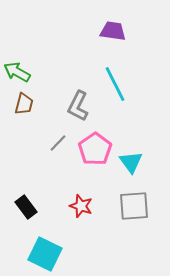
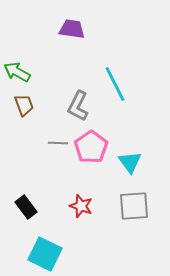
purple trapezoid: moved 41 px left, 2 px up
brown trapezoid: moved 1 px down; rotated 35 degrees counterclockwise
gray line: rotated 48 degrees clockwise
pink pentagon: moved 4 px left, 2 px up
cyan triangle: moved 1 px left
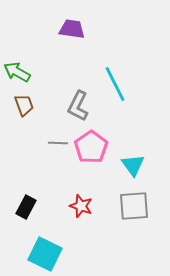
cyan triangle: moved 3 px right, 3 px down
black rectangle: rotated 65 degrees clockwise
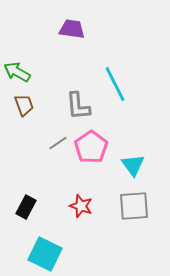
gray L-shape: rotated 32 degrees counterclockwise
gray line: rotated 36 degrees counterclockwise
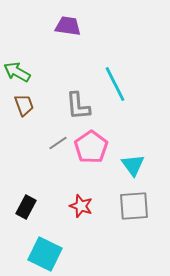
purple trapezoid: moved 4 px left, 3 px up
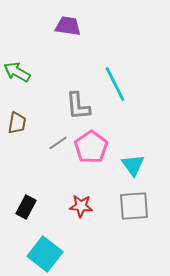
brown trapezoid: moved 7 px left, 18 px down; rotated 30 degrees clockwise
red star: rotated 15 degrees counterclockwise
cyan square: rotated 12 degrees clockwise
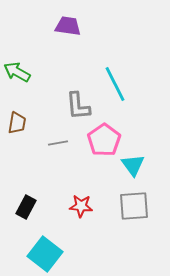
gray line: rotated 24 degrees clockwise
pink pentagon: moved 13 px right, 7 px up
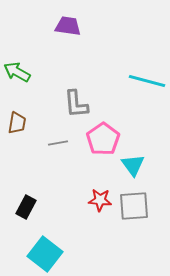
cyan line: moved 32 px right, 3 px up; rotated 48 degrees counterclockwise
gray L-shape: moved 2 px left, 2 px up
pink pentagon: moved 1 px left, 1 px up
red star: moved 19 px right, 6 px up
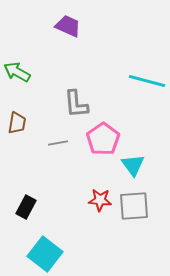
purple trapezoid: rotated 16 degrees clockwise
